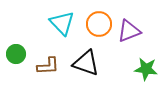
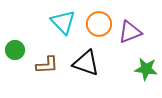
cyan triangle: moved 1 px right, 1 px up
purple triangle: moved 1 px right, 1 px down
green circle: moved 1 px left, 4 px up
brown L-shape: moved 1 px left, 1 px up
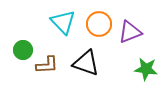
green circle: moved 8 px right
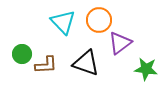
orange circle: moved 4 px up
purple triangle: moved 10 px left, 11 px down; rotated 15 degrees counterclockwise
green circle: moved 1 px left, 4 px down
brown L-shape: moved 1 px left
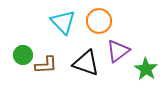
orange circle: moved 1 px down
purple triangle: moved 2 px left, 8 px down
green circle: moved 1 px right, 1 px down
green star: rotated 25 degrees clockwise
